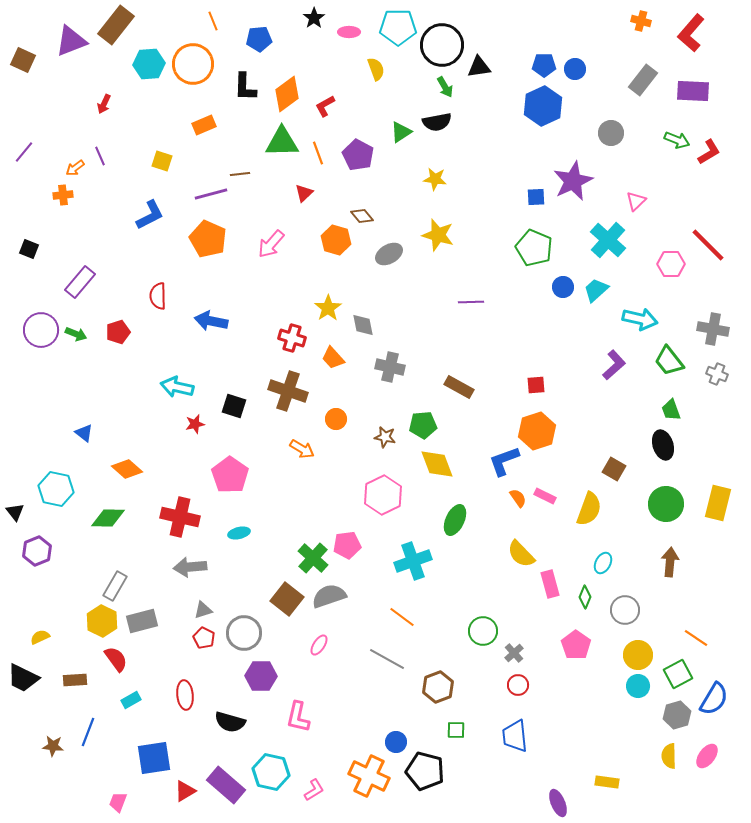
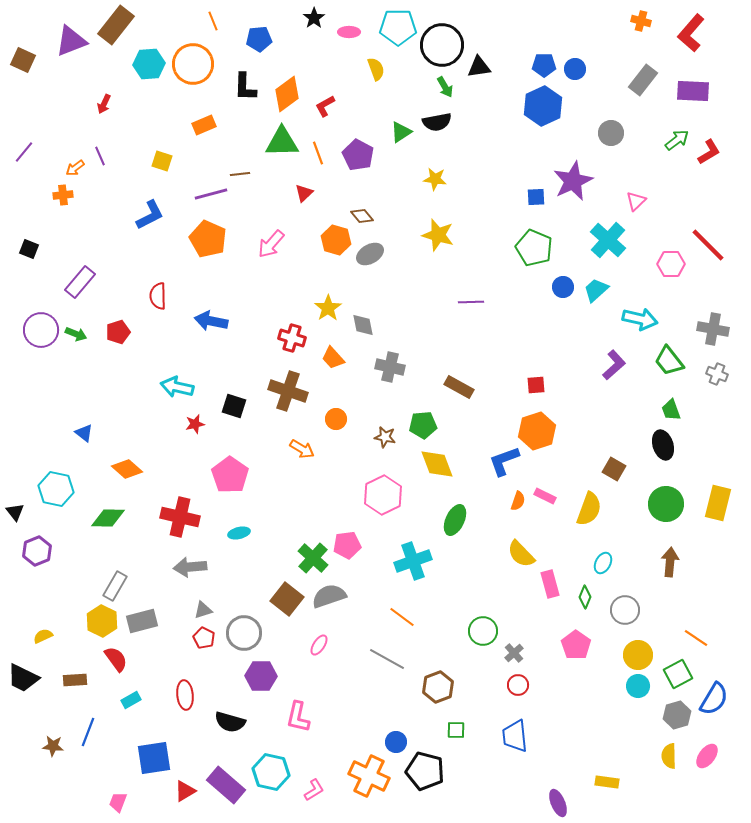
green arrow at (677, 140): rotated 60 degrees counterclockwise
gray ellipse at (389, 254): moved 19 px left
orange semicircle at (518, 498): moved 3 px down; rotated 54 degrees clockwise
yellow semicircle at (40, 637): moved 3 px right, 1 px up
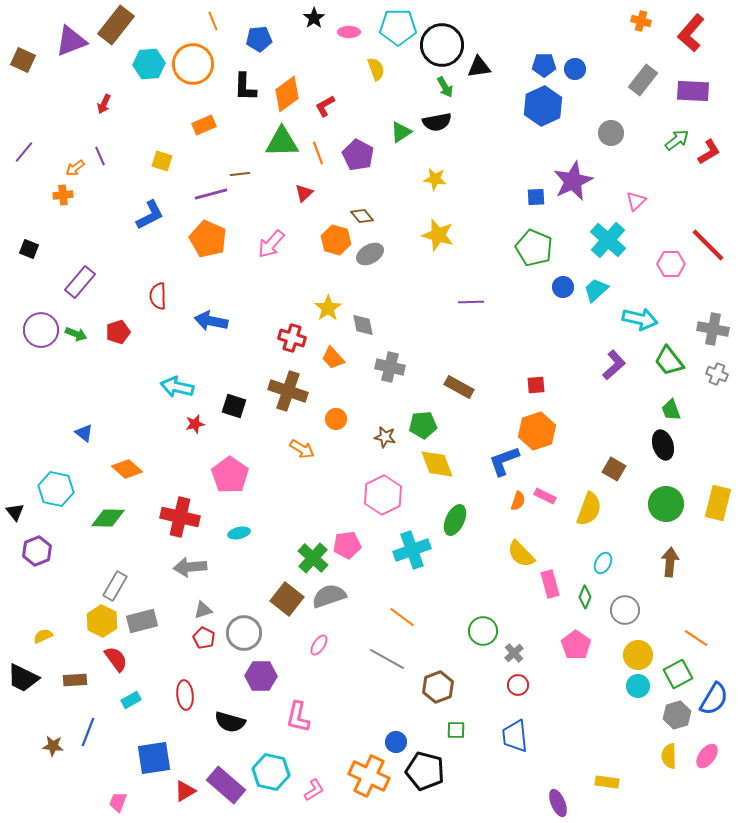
cyan cross at (413, 561): moved 1 px left, 11 px up
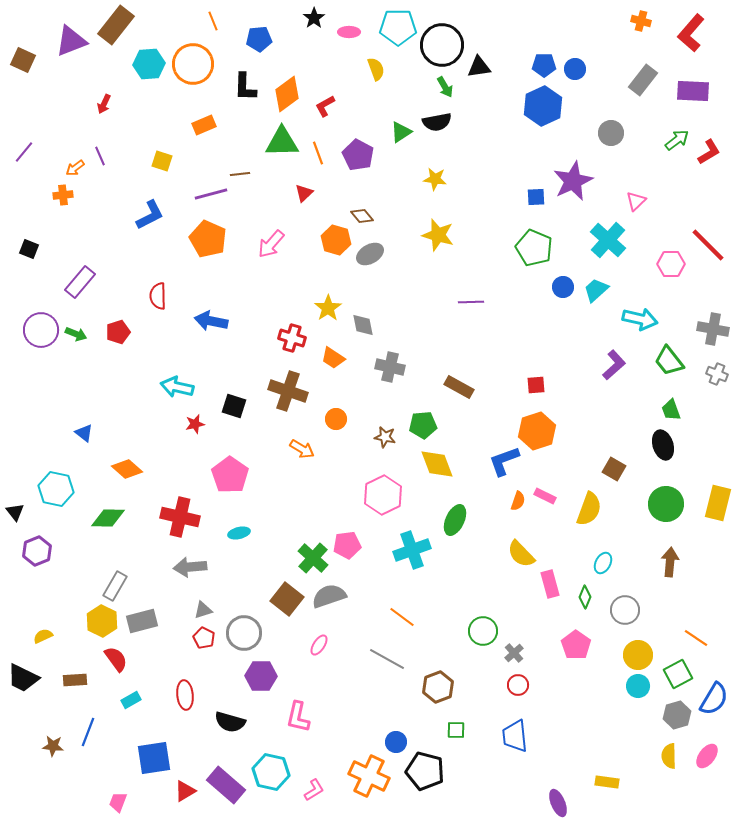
orange trapezoid at (333, 358): rotated 15 degrees counterclockwise
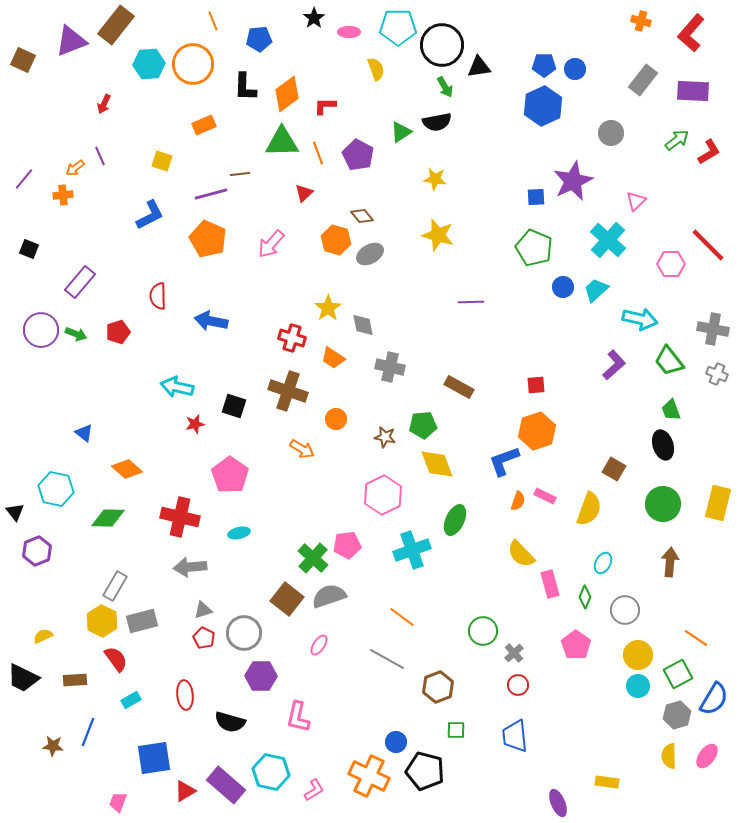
red L-shape at (325, 106): rotated 30 degrees clockwise
purple line at (24, 152): moved 27 px down
green circle at (666, 504): moved 3 px left
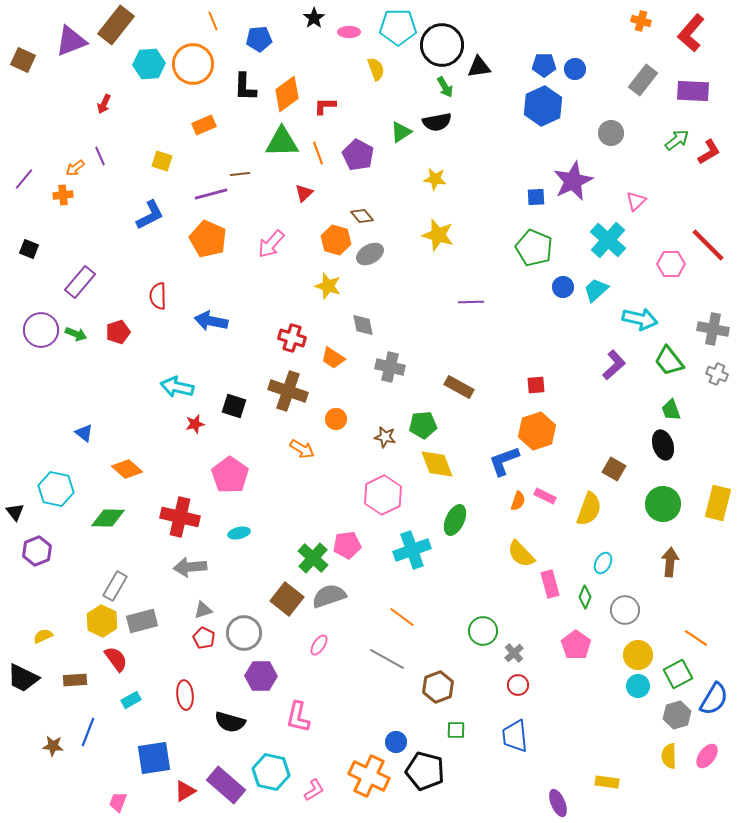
yellow star at (328, 308): moved 22 px up; rotated 20 degrees counterclockwise
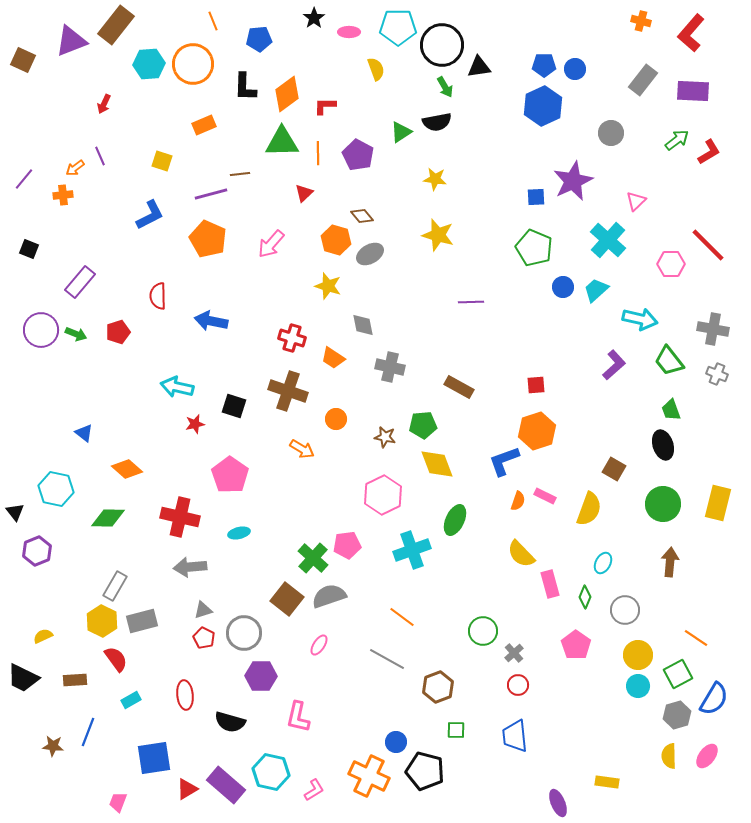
orange line at (318, 153): rotated 20 degrees clockwise
red triangle at (185, 791): moved 2 px right, 2 px up
